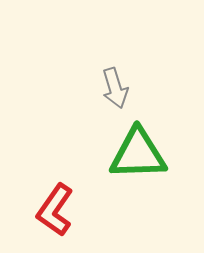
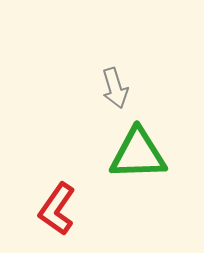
red L-shape: moved 2 px right, 1 px up
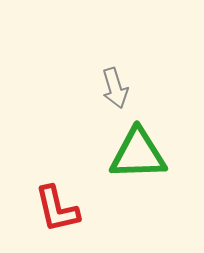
red L-shape: rotated 48 degrees counterclockwise
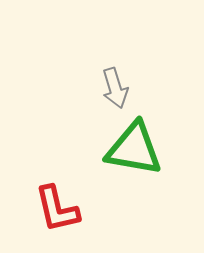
green triangle: moved 4 px left, 5 px up; rotated 12 degrees clockwise
